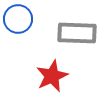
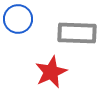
red star: moved 1 px left, 4 px up
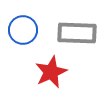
blue circle: moved 5 px right, 11 px down
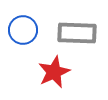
red star: moved 3 px right
